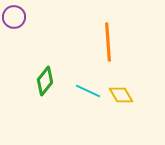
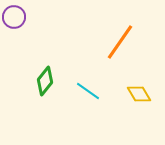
orange line: moved 12 px right; rotated 39 degrees clockwise
cyan line: rotated 10 degrees clockwise
yellow diamond: moved 18 px right, 1 px up
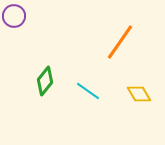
purple circle: moved 1 px up
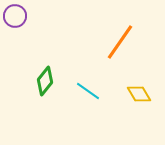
purple circle: moved 1 px right
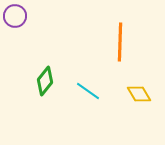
orange line: rotated 33 degrees counterclockwise
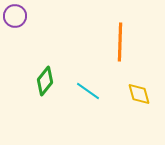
yellow diamond: rotated 15 degrees clockwise
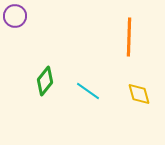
orange line: moved 9 px right, 5 px up
